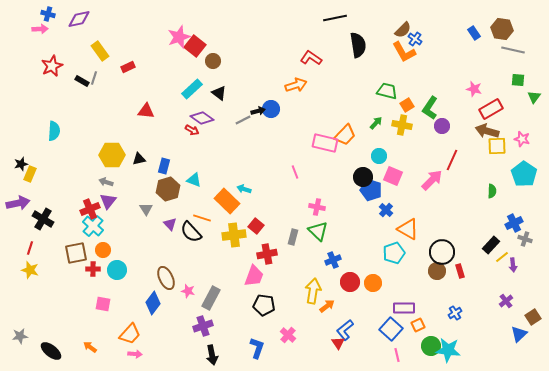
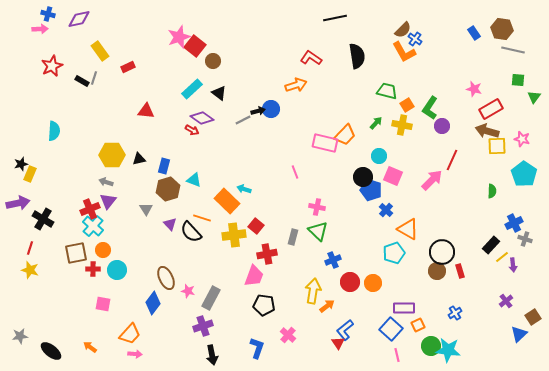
black semicircle at (358, 45): moved 1 px left, 11 px down
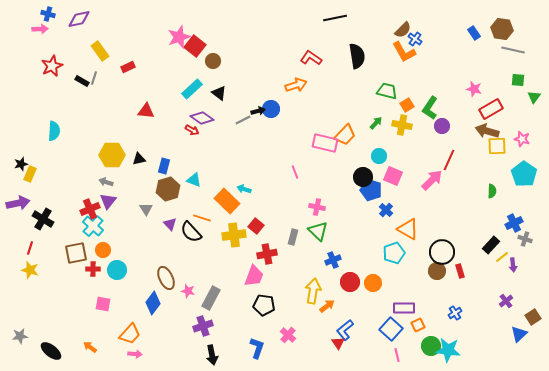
red line at (452, 160): moved 3 px left
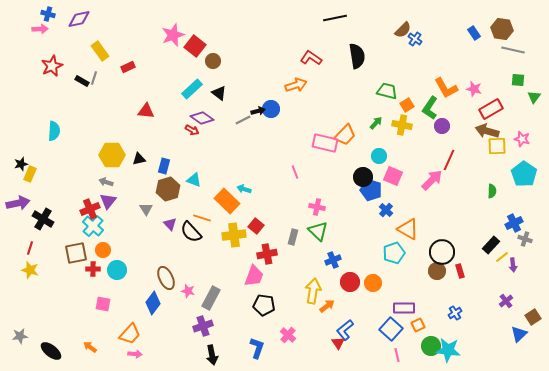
pink star at (179, 37): moved 6 px left, 2 px up
orange L-shape at (404, 52): moved 42 px right, 36 px down
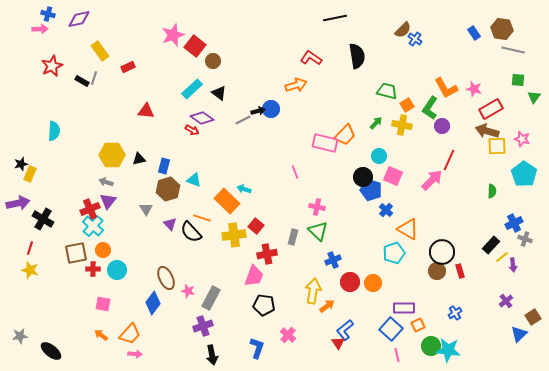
orange arrow at (90, 347): moved 11 px right, 12 px up
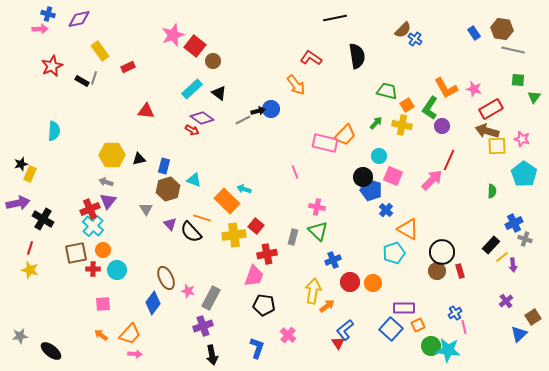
orange arrow at (296, 85): rotated 70 degrees clockwise
pink square at (103, 304): rotated 14 degrees counterclockwise
pink line at (397, 355): moved 67 px right, 28 px up
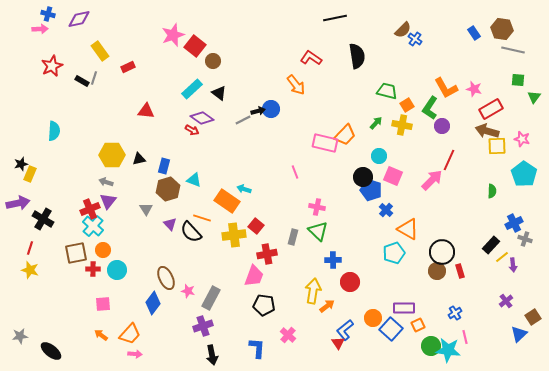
orange rectangle at (227, 201): rotated 10 degrees counterclockwise
blue cross at (333, 260): rotated 21 degrees clockwise
orange circle at (373, 283): moved 35 px down
pink line at (464, 327): moved 1 px right, 10 px down
blue L-shape at (257, 348): rotated 15 degrees counterclockwise
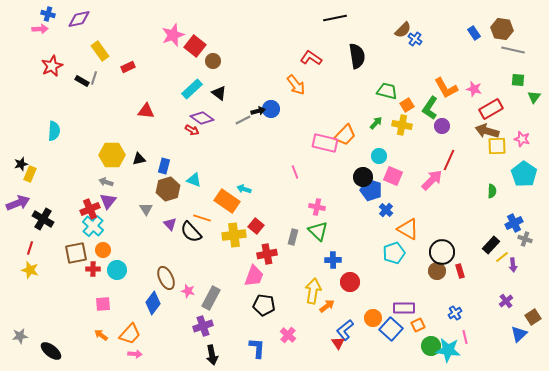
purple arrow at (18, 203): rotated 10 degrees counterclockwise
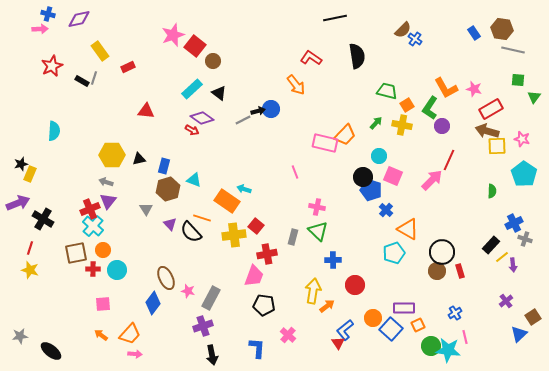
red circle at (350, 282): moved 5 px right, 3 px down
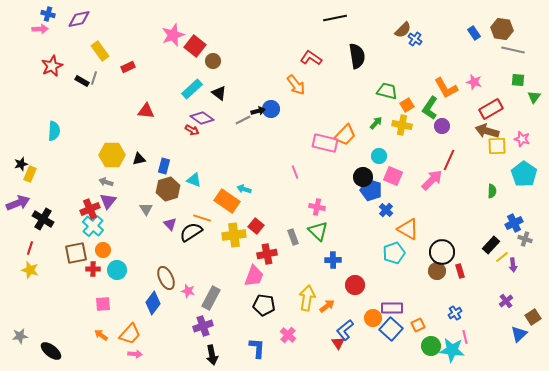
pink star at (474, 89): moved 7 px up
black semicircle at (191, 232): rotated 100 degrees clockwise
gray rectangle at (293, 237): rotated 35 degrees counterclockwise
yellow arrow at (313, 291): moved 6 px left, 7 px down
purple rectangle at (404, 308): moved 12 px left
cyan star at (448, 350): moved 4 px right
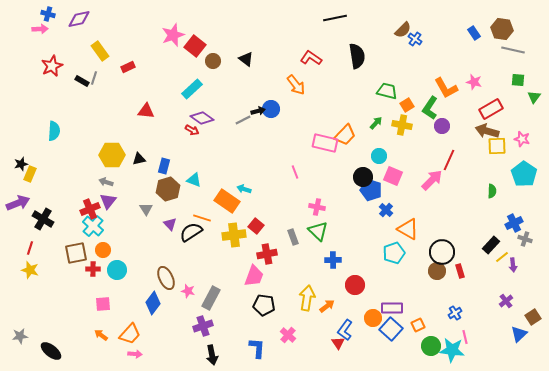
black triangle at (219, 93): moved 27 px right, 34 px up
blue L-shape at (345, 330): rotated 15 degrees counterclockwise
